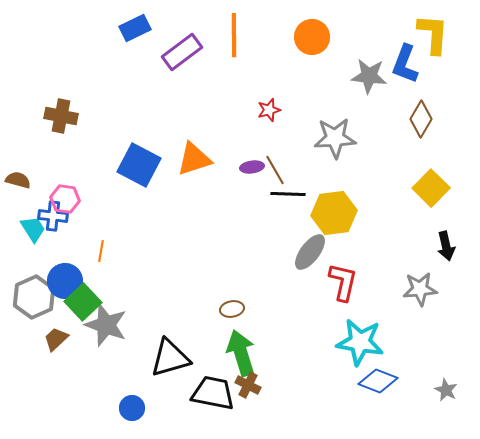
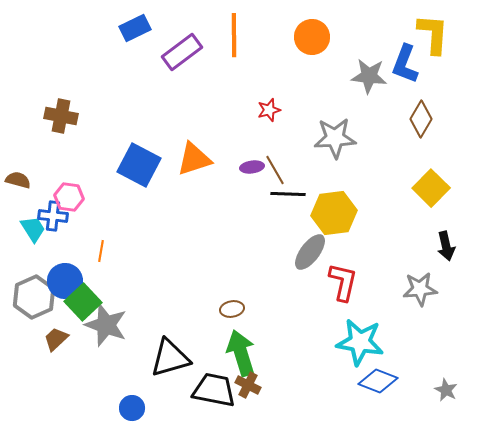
pink hexagon at (65, 199): moved 4 px right, 2 px up
black trapezoid at (213, 393): moved 1 px right, 3 px up
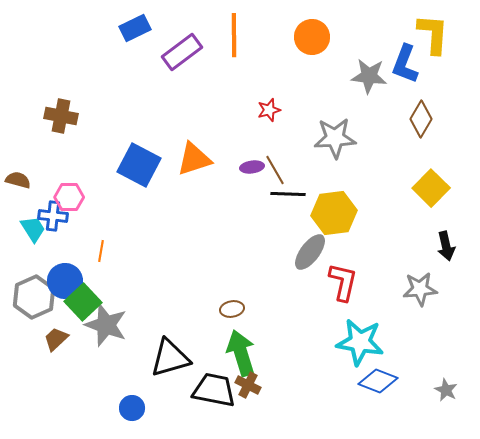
pink hexagon at (69, 197): rotated 8 degrees counterclockwise
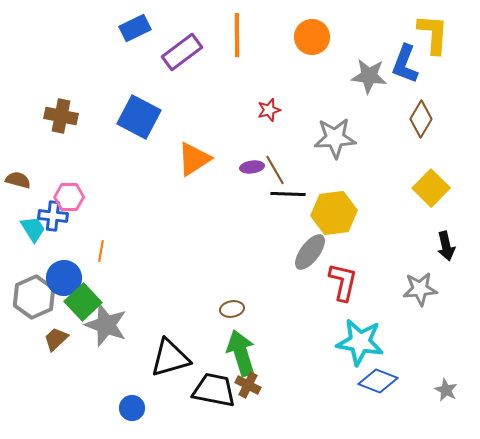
orange line at (234, 35): moved 3 px right
orange triangle at (194, 159): rotated 15 degrees counterclockwise
blue square at (139, 165): moved 48 px up
blue circle at (65, 281): moved 1 px left, 3 px up
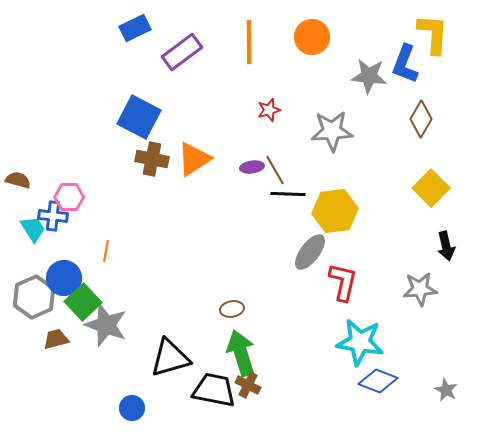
orange line at (237, 35): moved 12 px right, 7 px down
brown cross at (61, 116): moved 91 px right, 43 px down
gray star at (335, 138): moved 3 px left, 7 px up
yellow hexagon at (334, 213): moved 1 px right, 2 px up
orange line at (101, 251): moved 5 px right
brown trapezoid at (56, 339): rotated 28 degrees clockwise
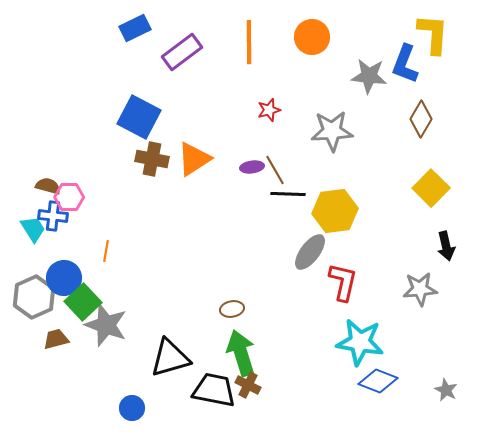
brown semicircle at (18, 180): moved 30 px right, 6 px down
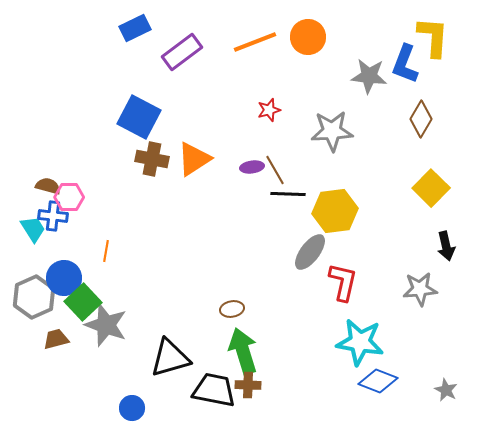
yellow L-shape at (433, 34): moved 3 px down
orange circle at (312, 37): moved 4 px left
orange line at (249, 42): moved 6 px right; rotated 69 degrees clockwise
green arrow at (241, 353): moved 2 px right, 2 px up
brown cross at (248, 385): rotated 25 degrees counterclockwise
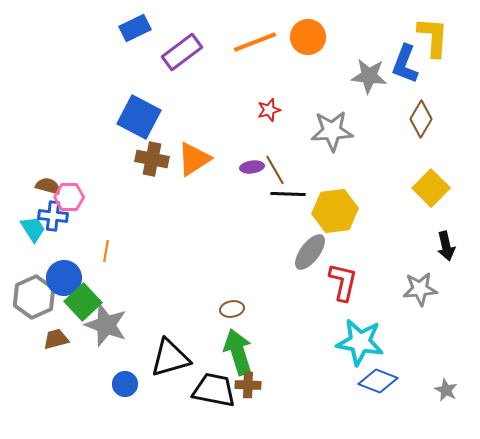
green arrow at (243, 351): moved 5 px left, 1 px down
blue circle at (132, 408): moved 7 px left, 24 px up
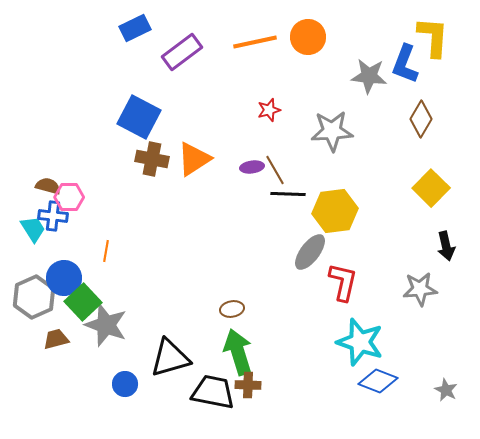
orange line at (255, 42): rotated 9 degrees clockwise
cyan star at (360, 342): rotated 9 degrees clockwise
black trapezoid at (214, 390): moved 1 px left, 2 px down
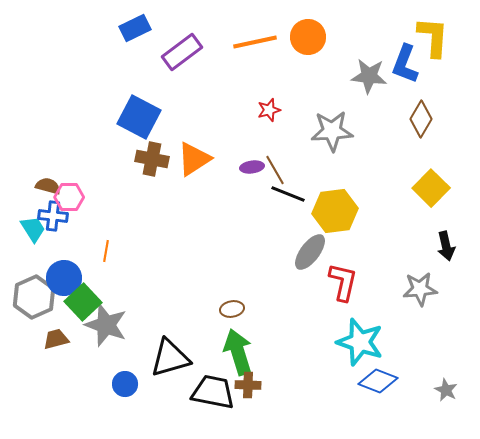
black line at (288, 194): rotated 20 degrees clockwise
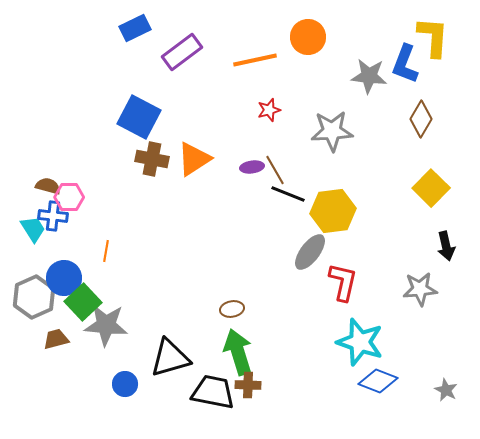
orange line at (255, 42): moved 18 px down
yellow hexagon at (335, 211): moved 2 px left
gray star at (106, 325): rotated 15 degrees counterclockwise
